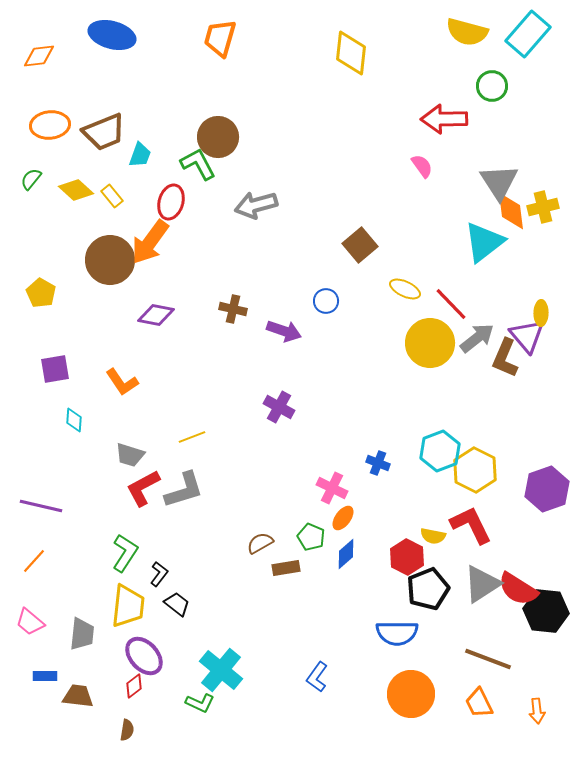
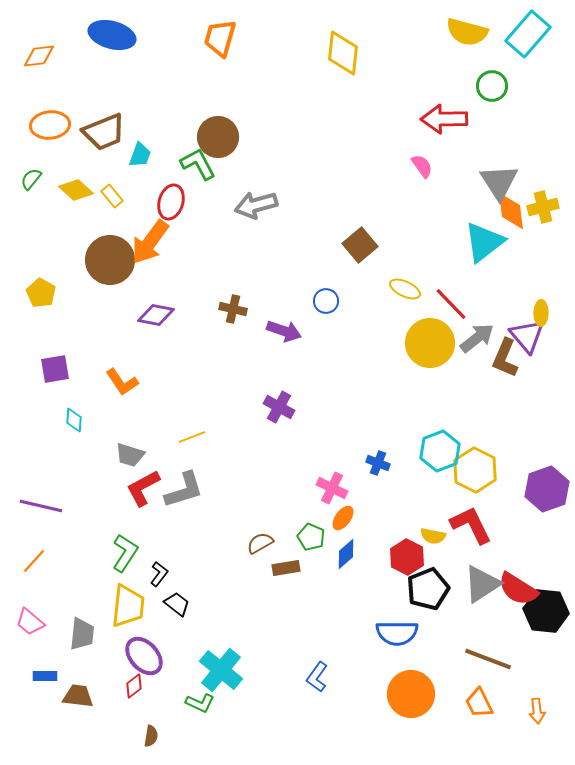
yellow diamond at (351, 53): moved 8 px left
brown semicircle at (127, 730): moved 24 px right, 6 px down
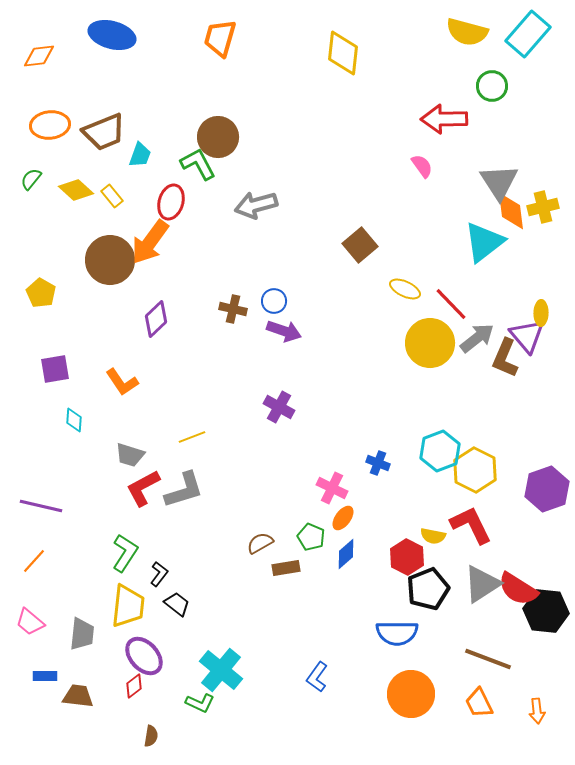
blue circle at (326, 301): moved 52 px left
purple diamond at (156, 315): moved 4 px down; rotated 54 degrees counterclockwise
